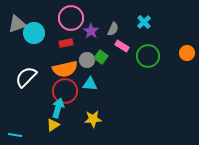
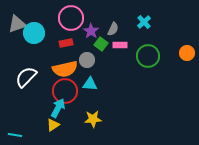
pink rectangle: moved 2 px left, 1 px up; rotated 32 degrees counterclockwise
green square: moved 13 px up
cyan arrow: rotated 12 degrees clockwise
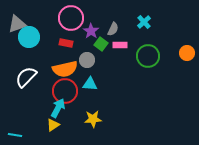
cyan circle: moved 5 px left, 4 px down
red rectangle: rotated 24 degrees clockwise
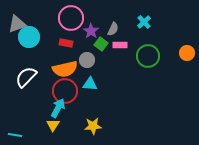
yellow star: moved 7 px down
yellow triangle: rotated 24 degrees counterclockwise
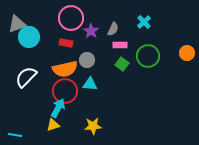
green square: moved 21 px right, 20 px down
yellow triangle: rotated 40 degrees clockwise
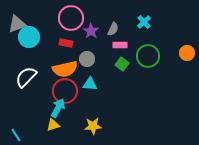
gray circle: moved 1 px up
cyan line: moved 1 px right; rotated 48 degrees clockwise
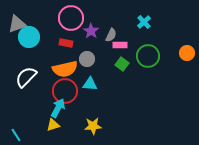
gray semicircle: moved 2 px left, 6 px down
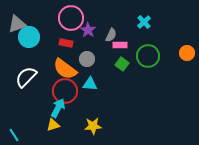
purple star: moved 3 px left, 1 px up
orange semicircle: rotated 50 degrees clockwise
cyan line: moved 2 px left
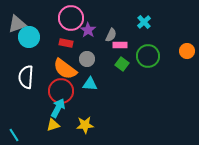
orange circle: moved 2 px up
white semicircle: rotated 40 degrees counterclockwise
red circle: moved 4 px left
yellow star: moved 8 px left, 1 px up
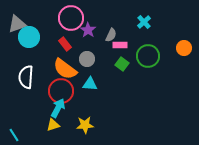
red rectangle: moved 1 px left, 1 px down; rotated 40 degrees clockwise
orange circle: moved 3 px left, 3 px up
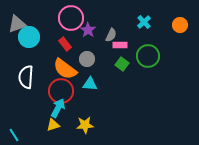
orange circle: moved 4 px left, 23 px up
